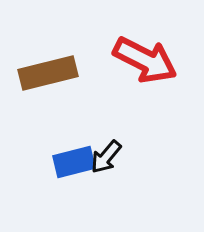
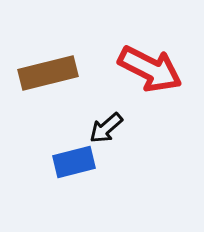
red arrow: moved 5 px right, 9 px down
black arrow: moved 29 px up; rotated 9 degrees clockwise
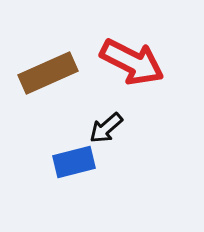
red arrow: moved 18 px left, 7 px up
brown rectangle: rotated 10 degrees counterclockwise
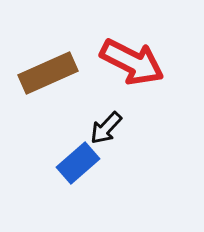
black arrow: rotated 6 degrees counterclockwise
blue rectangle: moved 4 px right, 1 px down; rotated 27 degrees counterclockwise
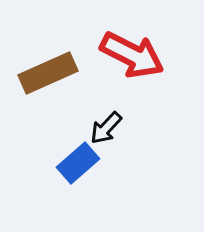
red arrow: moved 7 px up
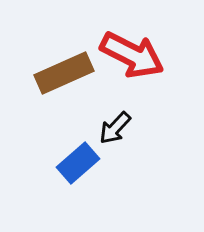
brown rectangle: moved 16 px right
black arrow: moved 9 px right
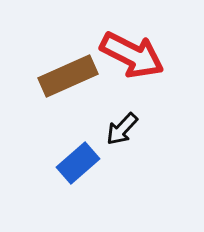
brown rectangle: moved 4 px right, 3 px down
black arrow: moved 7 px right, 1 px down
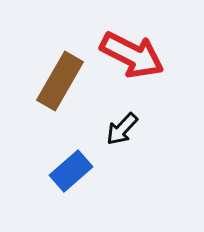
brown rectangle: moved 8 px left, 5 px down; rotated 36 degrees counterclockwise
blue rectangle: moved 7 px left, 8 px down
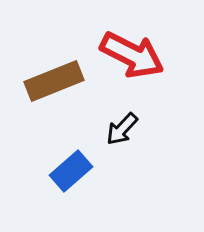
brown rectangle: moved 6 px left; rotated 38 degrees clockwise
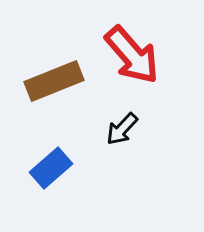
red arrow: rotated 22 degrees clockwise
blue rectangle: moved 20 px left, 3 px up
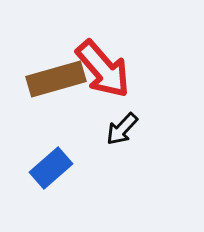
red arrow: moved 29 px left, 14 px down
brown rectangle: moved 2 px right, 2 px up; rotated 6 degrees clockwise
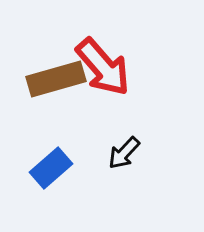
red arrow: moved 2 px up
black arrow: moved 2 px right, 24 px down
